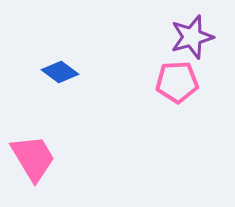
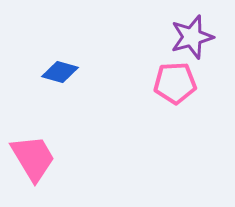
blue diamond: rotated 21 degrees counterclockwise
pink pentagon: moved 2 px left, 1 px down
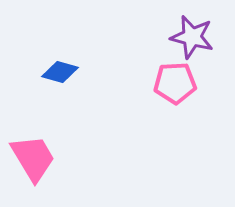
purple star: rotated 30 degrees clockwise
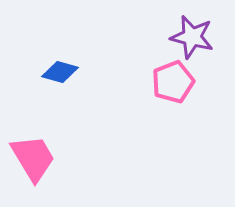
pink pentagon: moved 2 px left, 1 px up; rotated 18 degrees counterclockwise
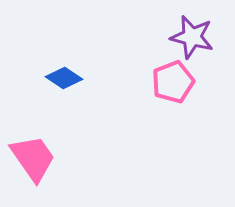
blue diamond: moved 4 px right, 6 px down; rotated 18 degrees clockwise
pink trapezoid: rotated 4 degrees counterclockwise
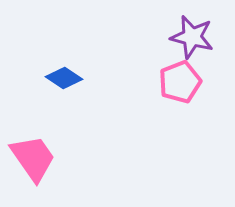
pink pentagon: moved 7 px right
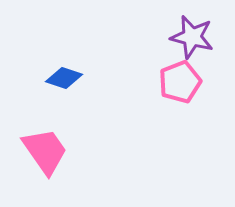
blue diamond: rotated 15 degrees counterclockwise
pink trapezoid: moved 12 px right, 7 px up
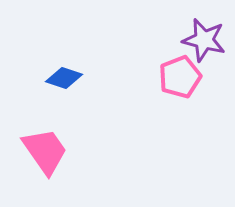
purple star: moved 12 px right, 3 px down
pink pentagon: moved 5 px up
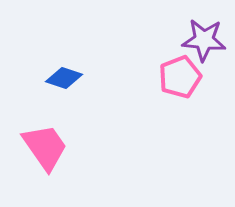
purple star: rotated 9 degrees counterclockwise
pink trapezoid: moved 4 px up
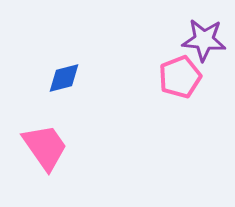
blue diamond: rotated 33 degrees counterclockwise
